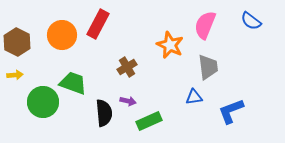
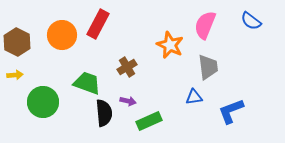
green trapezoid: moved 14 px right
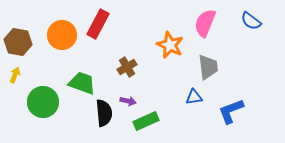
pink semicircle: moved 2 px up
brown hexagon: moved 1 px right; rotated 16 degrees counterclockwise
yellow arrow: rotated 63 degrees counterclockwise
green trapezoid: moved 5 px left
green rectangle: moved 3 px left
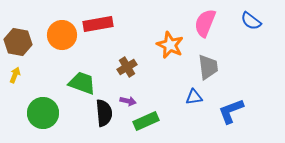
red rectangle: rotated 52 degrees clockwise
green circle: moved 11 px down
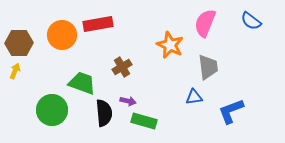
brown hexagon: moved 1 px right, 1 px down; rotated 12 degrees counterclockwise
brown cross: moved 5 px left
yellow arrow: moved 4 px up
green circle: moved 9 px right, 3 px up
green rectangle: moved 2 px left; rotated 40 degrees clockwise
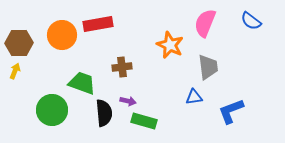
brown cross: rotated 24 degrees clockwise
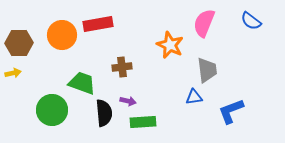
pink semicircle: moved 1 px left
gray trapezoid: moved 1 px left, 3 px down
yellow arrow: moved 2 px left, 2 px down; rotated 56 degrees clockwise
green rectangle: moved 1 px left, 1 px down; rotated 20 degrees counterclockwise
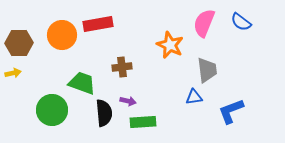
blue semicircle: moved 10 px left, 1 px down
